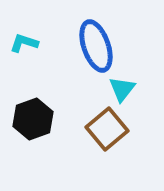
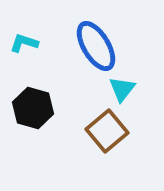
blue ellipse: rotated 12 degrees counterclockwise
black hexagon: moved 11 px up; rotated 24 degrees counterclockwise
brown square: moved 2 px down
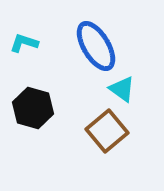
cyan triangle: rotated 32 degrees counterclockwise
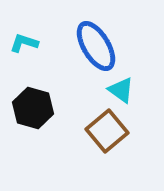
cyan triangle: moved 1 px left, 1 px down
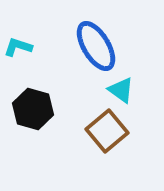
cyan L-shape: moved 6 px left, 4 px down
black hexagon: moved 1 px down
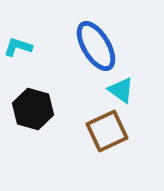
brown square: rotated 15 degrees clockwise
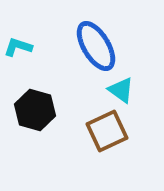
black hexagon: moved 2 px right, 1 px down
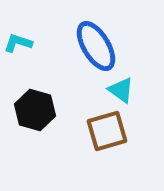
cyan L-shape: moved 4 px up
brown square: rotated 9 degrees clockwise
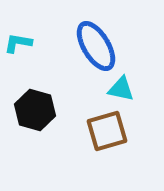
cyan L-shape: rotated 8 degrees counterclockwise
cyan triangle: moved 1 px up; rotated 24 degrees counterclockwise
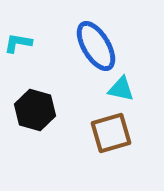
brown square: moved 4 px right, 2 px down
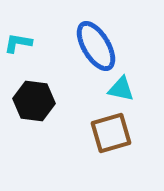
black hexagon: moved 1 px left, 9 px up; rotated 9 degrees counterclockwise
